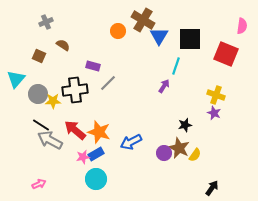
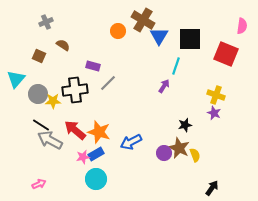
yellow semicircle: rotated 56 degrees counterclockwise
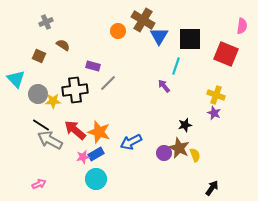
cyan triangle: rotated 24 degrees counterclockwise
purple arrow: rotated 72 degrees counterclockwise
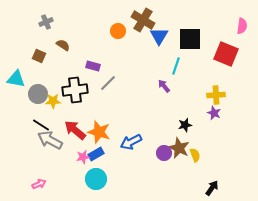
cyan triangle: rotated 36 degrees counterclockwise
yellow cross: rotated 24 degrees counterclockwise
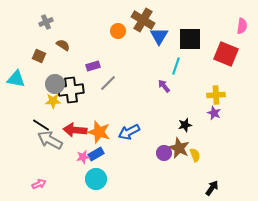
purple rectangle: rotated 32 degrees counterclockwise
black cross: moved 4 px left
gray circle: moved 17 px right, 10 px up
red arrow: rotated 35 degrees counterclockwise
blue arrow: moved 2 px left, 10 px up
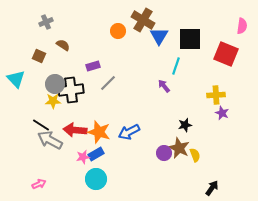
cyan triangle: rotated 36 degrees clockwise
purple star: moved 8 px right
